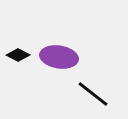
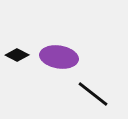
black diamond: moved 1 px left
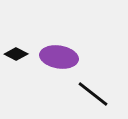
black diamond: moved 1 px left, 1 px up
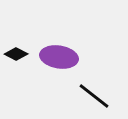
black line: moved 1 px right, 2 px down
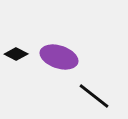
purple ellipse: rotated 9 degrees clockwise
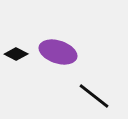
purple ellipse: moved 1 px left, 5 px up
